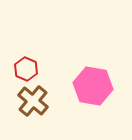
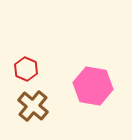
brown cross: moved 5 px down
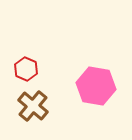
pink hexagon: moved 3 px right
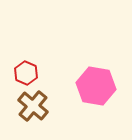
red hexagon: moved 4 px down
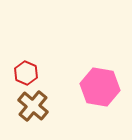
pink hexagon: moved 4 px right, 1 px down
